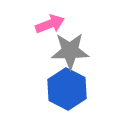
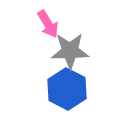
pink arrow: moved 2 px left; rotated 80 degrees clockwise
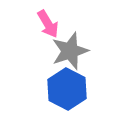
gray star: rotated 18 degrees counterclockwise
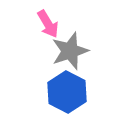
blue hexagon: moved 3 px down
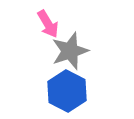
blue hexagon: moved 1 px up
